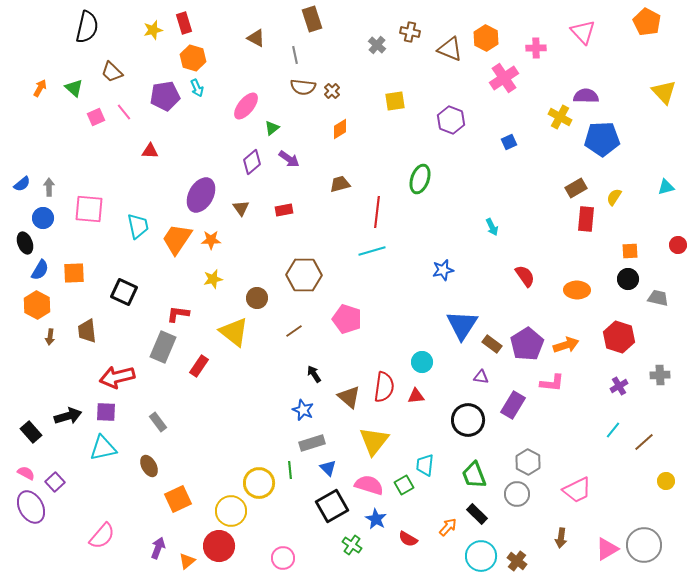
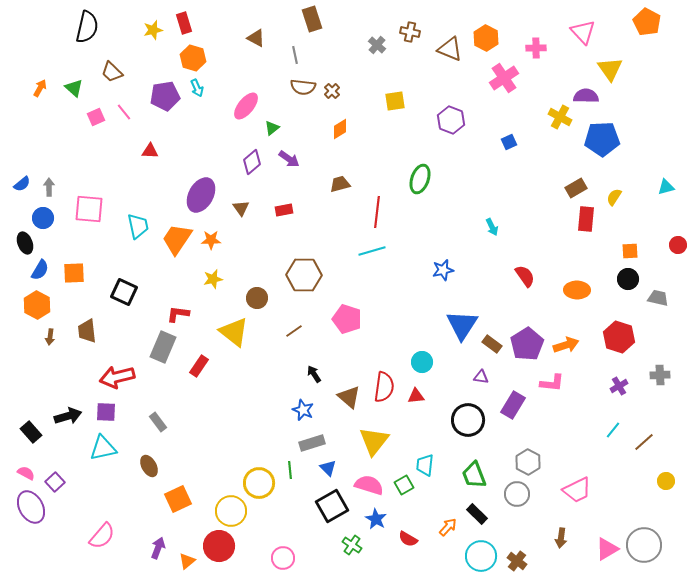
yellow triangle at (664, 92): moved 54 px left, 23 px up; rotated 8 degrees clockwise
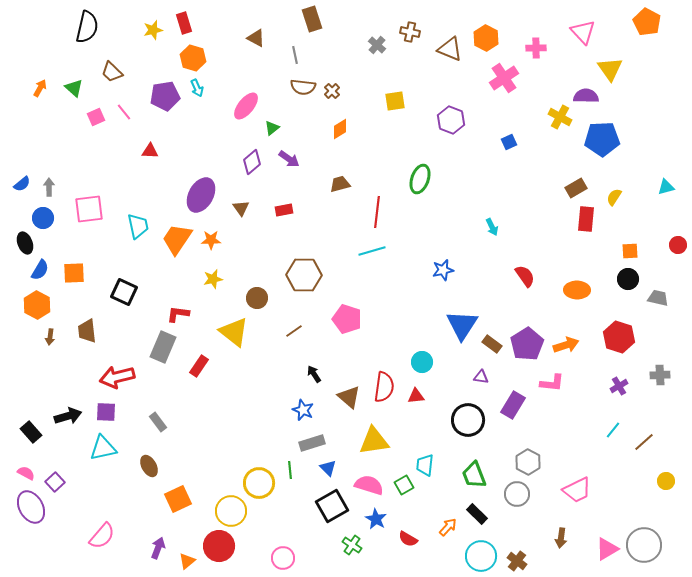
pink square at (89, 209): rotated 12 degrees counterclockwise
yellow triangle at (374, 441): rotated 44 degrees clockwise
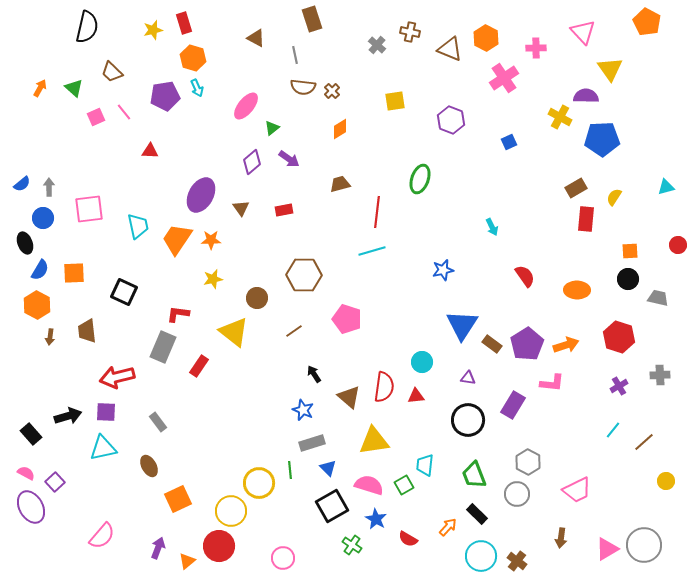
purple triangle at (481, 377): moved 13 px left, 1 px down
black rectangle at (31, 432): moved 2 px down
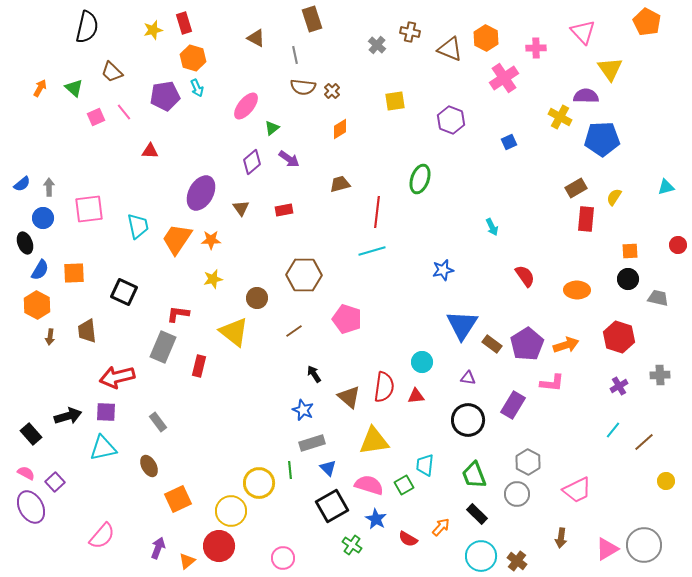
purple ellipse at (201, 195): moved 2 px up
red rectangle at (199, 366): rotated 20 degrees counterclockwise
orange arrow at (448, 527): moved 7 px left
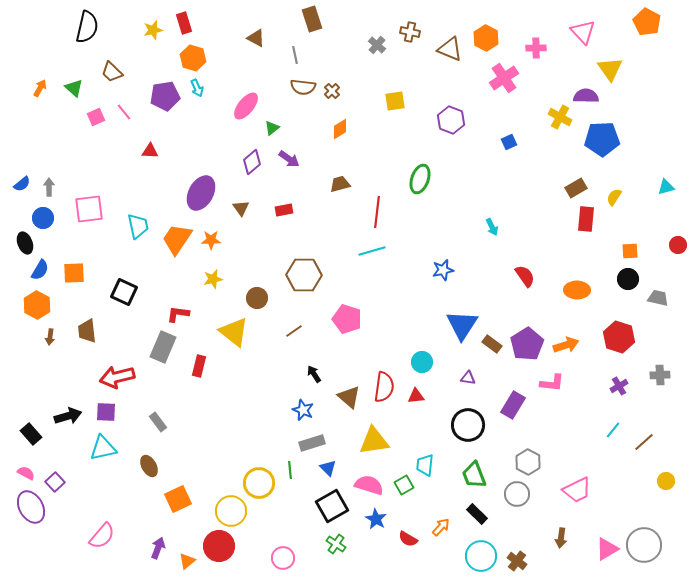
black circle at (468, 420): moved 5 px down
green cross at (352, 545): moved 16 px left, 1 px up
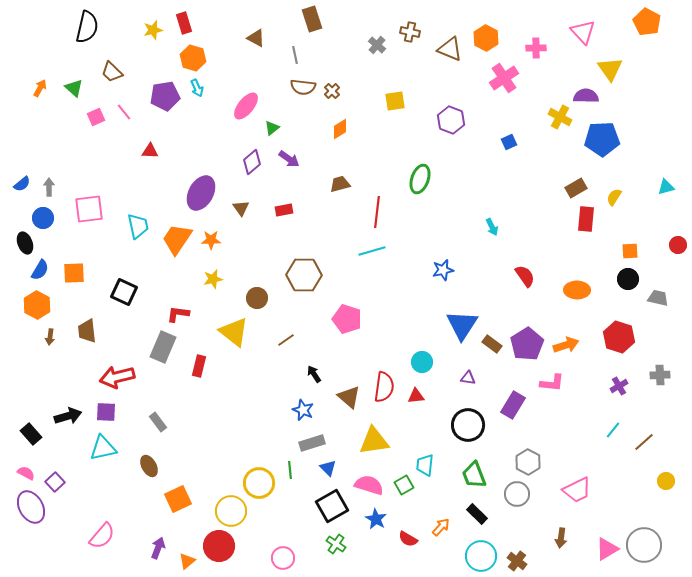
brown line at (294, 331): moved 8 px left, 9 px down
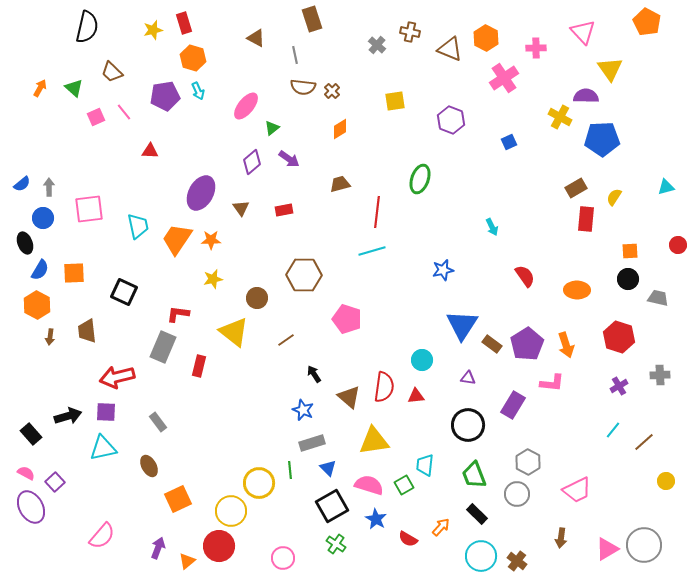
cyan arrow at (197, 88): moved 1 px right, 3 px down
orange arrow at (566, 345): rotated 90 degrees clockwise
cyan circle at (422, 362): moved 2 px up
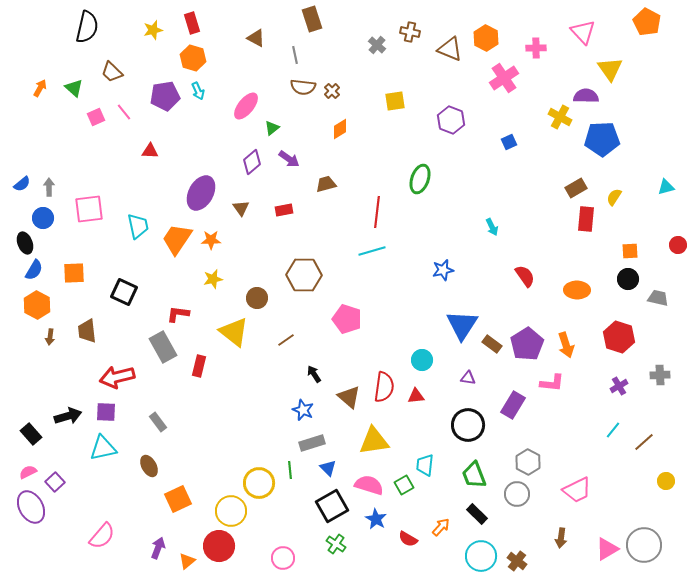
red rectangle at (184, 23): moved 8 px right
brown trapezoid at (340, 184): moved 14 px left
blue semicircle at (40, 270): moved 6 px left
gray rectangle at (163, 347): rotated 52 degrees counterclockwise
pink semicircle at (26, 473): moved 2 px right, 1 px up; rotated 54 degrees counterclockwise
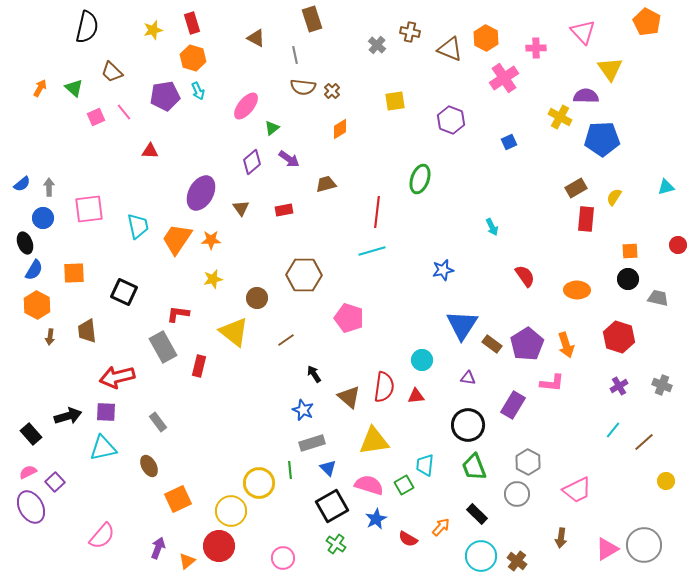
pink pentagon at (347, 319): moved 2 px right, 1 px up
gray cross at (660, 375): moved 2 px right, 10 px down; rotated 24 degrees clockwise
green trapezoid at (474, 475): moved 8 px up
blue star at (376, 519): rotated 15 degrees clockwise
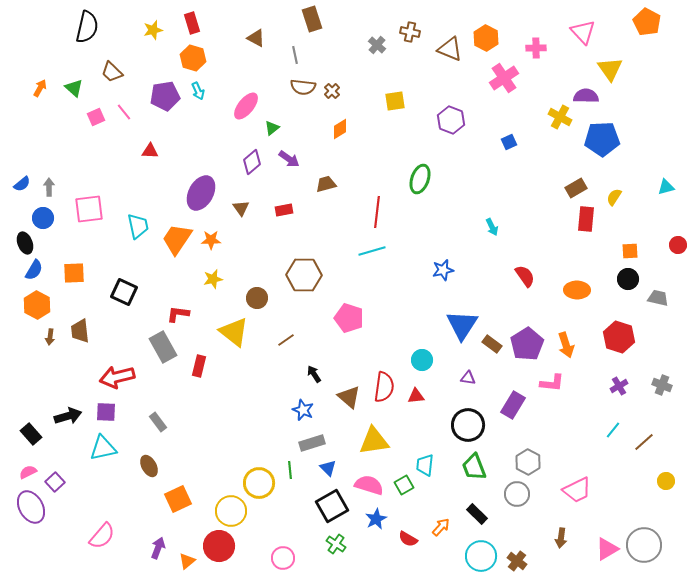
brown trapezoid at (87, 331): moved 7 px left
